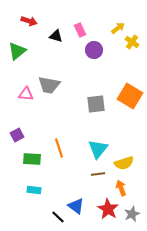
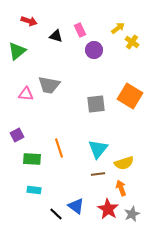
black line: moved 2 px left, 3 px up
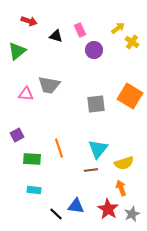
brown line: moved 7 px left, 4 px up
blue triangle: rotated 30 degrees counterclockwise
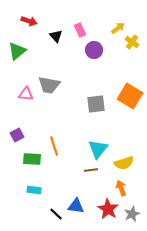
black triangle: rotated 32 degrees clockwise
orange line: moved 5 px left, 2 px up
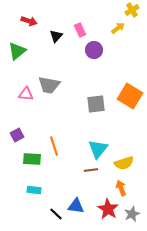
black triangle: rotated 24 degrees clockwise
yellow cross: moved 32 px up; rotated 24 degrees clockwise
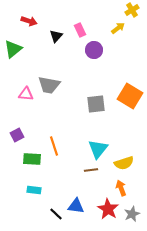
green triangle: moved 4 px left, 2 px up
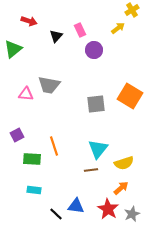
orange arrow: rotated 70 degrees clockwise
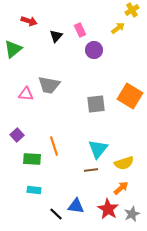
purple square: rotated 16 degrees counterclockwise
